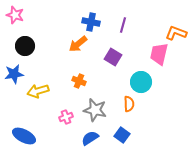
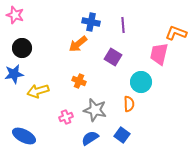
purple line: rotated 21 degrees counterclockwise
black circle: moved 3 px left, 2 px down
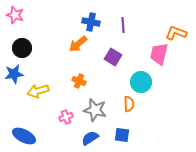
blue square: rotated 28 degrees counterclockwise
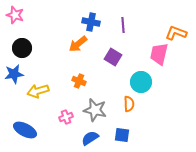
blue ellipse: moved 1 px right, 6 px up
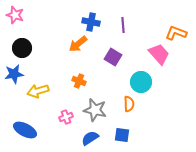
pink trapezoid: rotated 125 degrees clockwise
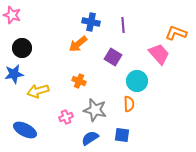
pink star: moved 3 px left
cyan circle: moved 4 px left, 1 px up
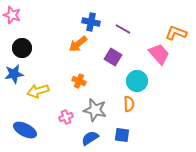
purple line: moved 4 px down; rotated 56 degrees counterclockwise
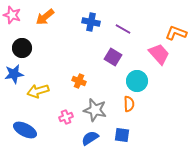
orange arrow: moved 33 px left, 27 px up
